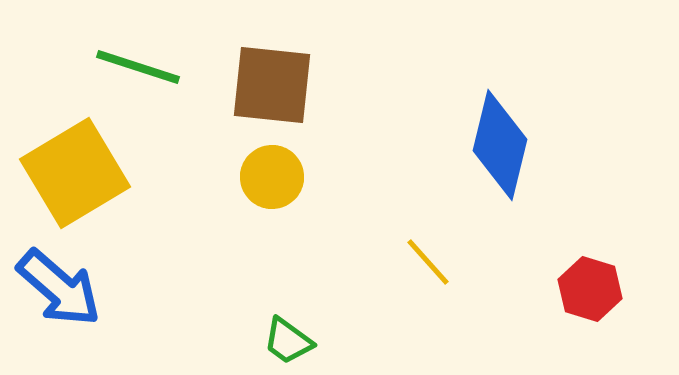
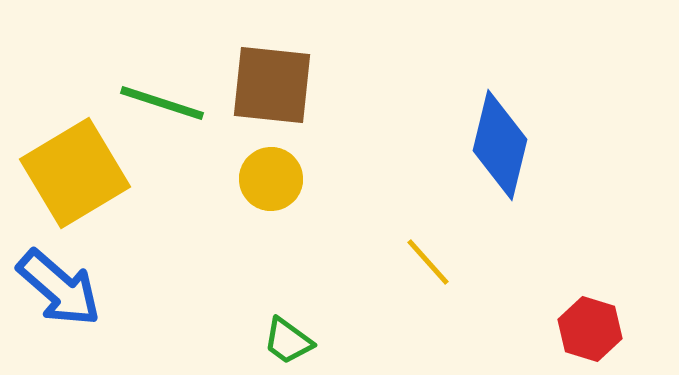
green line: moved 24 px right, 36 px down
yellow circle: moved 1 px left, 2 px down
red hexagon: moved 40 px down
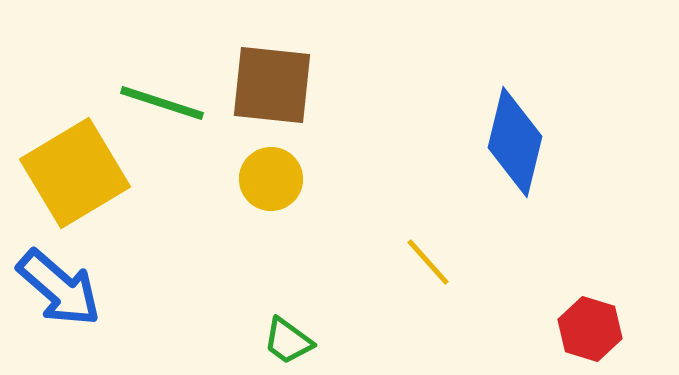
blue diamond: moved 15 px right, 3 px up
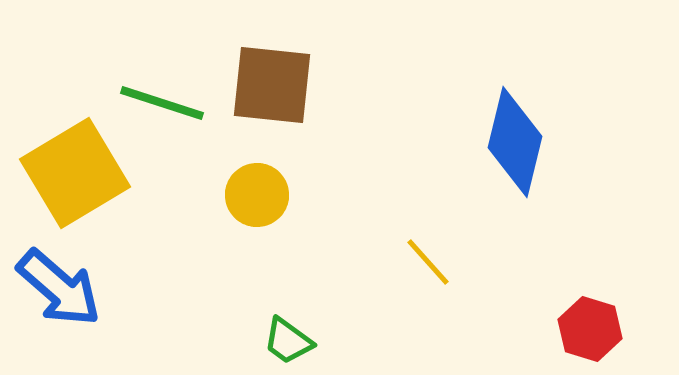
yellow circle: moved 14 px left, 16 px down
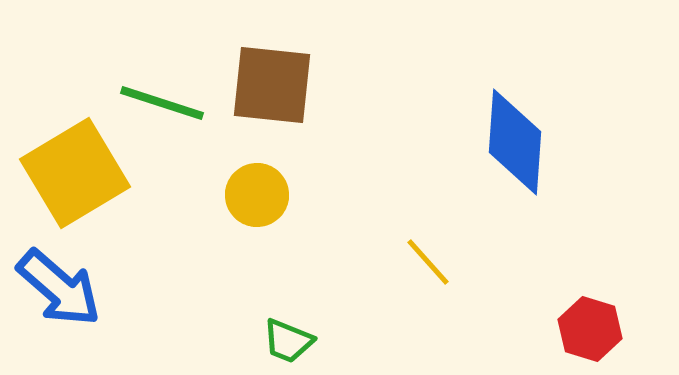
blue diamond: rotated 10 degrees counterclockwise
green trapezoid: rotated 14 degrees counterclockwise
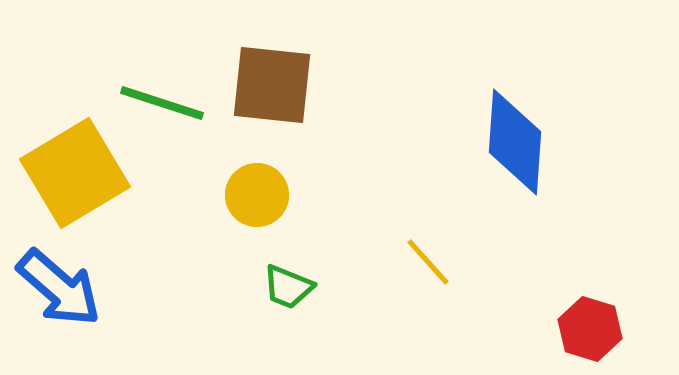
green trapezoid: moved 54 px up
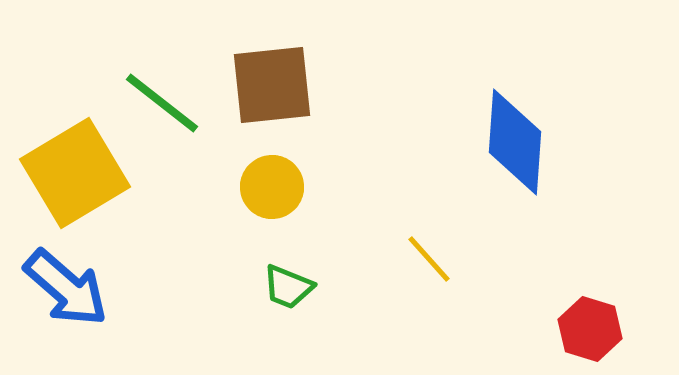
brown square: rotated 12 degrees counterclockwise
green line: rotated 20 degrees clockwise
yellow circle: moved 15 px right, 8 px up
yellow line: moved 1 px right, 3 px up
blue arrow: moved 7 px right
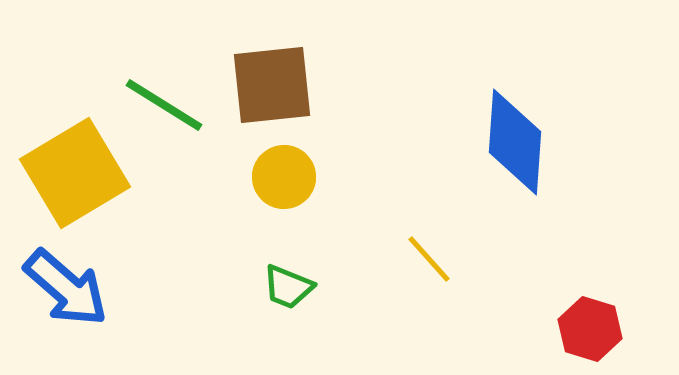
green line: moved 2 px right, 2 px down; rotated 6 degrees counterclockwise
yellow circle: moved 12 px right, 10 px up
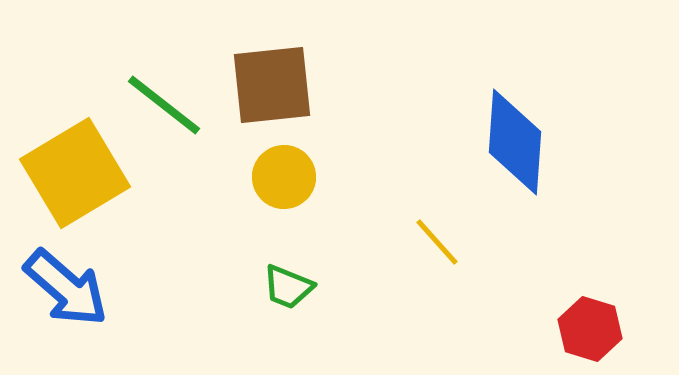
green line: rotated 6 degrees clockwise
yellow line: moved 8 px right, 17 px up
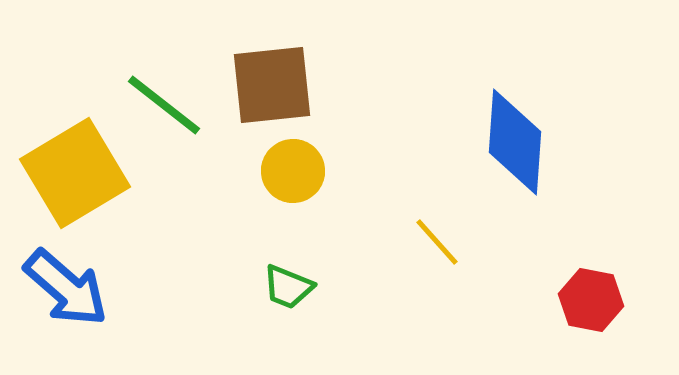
yellow circle: moved 9 px right, 6 px up
red hexagon: moved 1 px right, 29 px up; rotated 6 degrees counterclockwise
